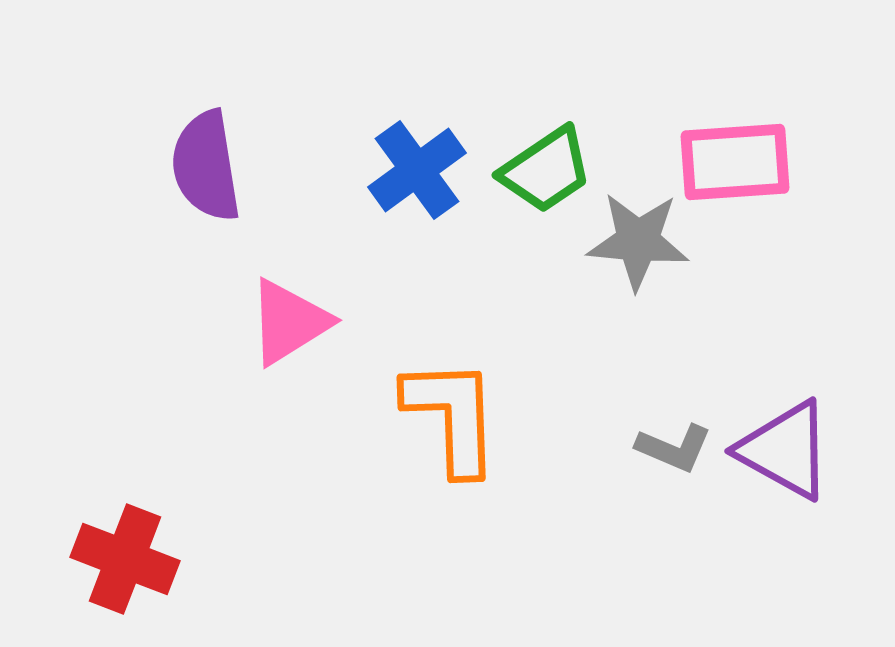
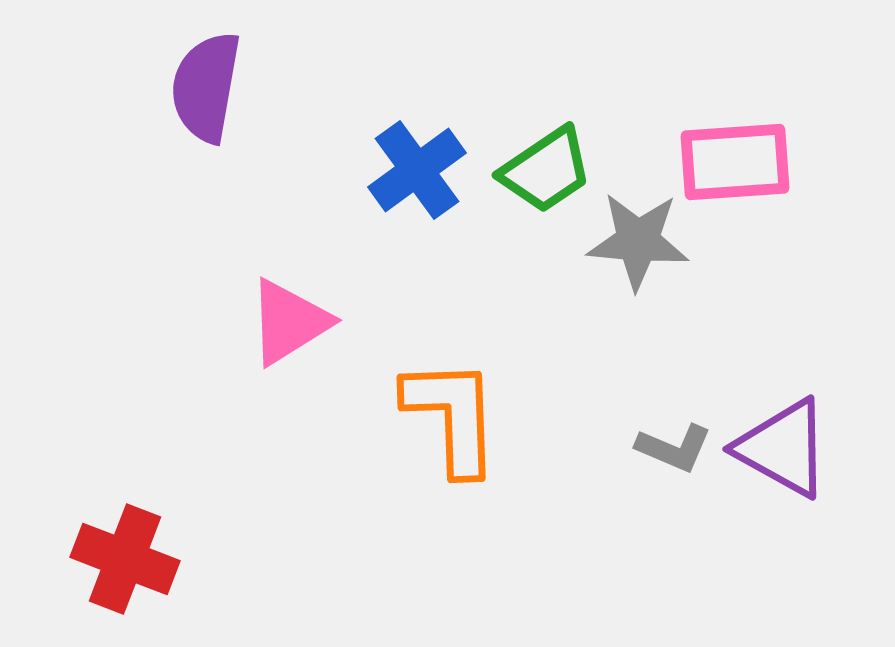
purple semicircle: moved 79 px up; rotated 19 degrees clockwise
purple triangle: moved 2 px left, 2 px up
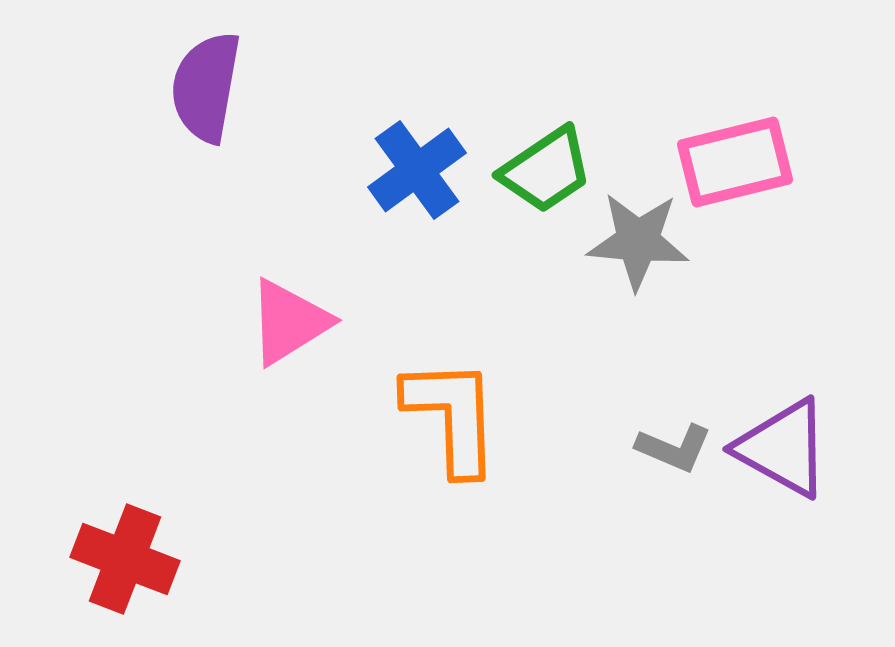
pink rectangle: rotated 10 degrees counterclockwise
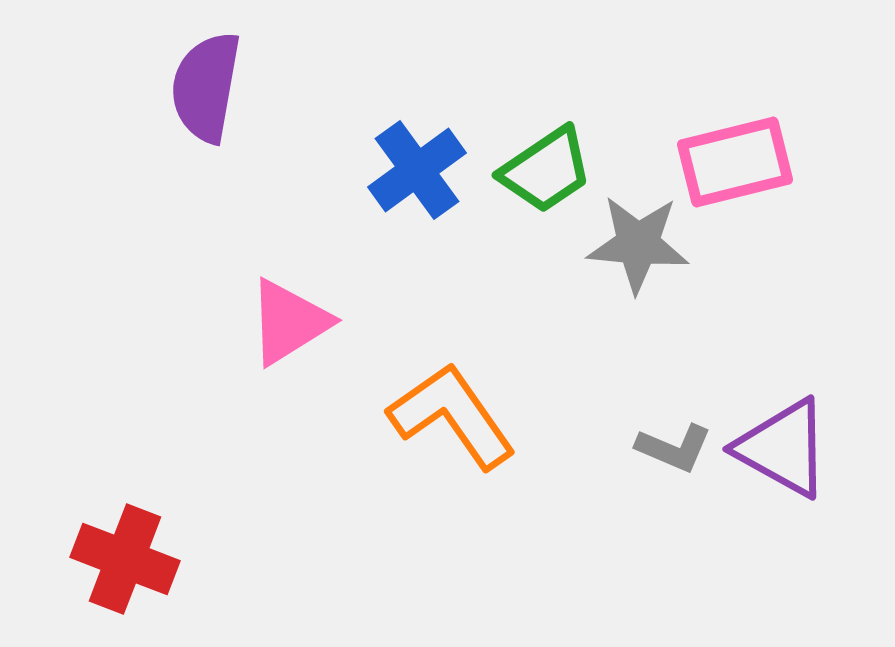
gray star: moved 3 px down
orange L-shape: rotated 33 degrees counterclockwise
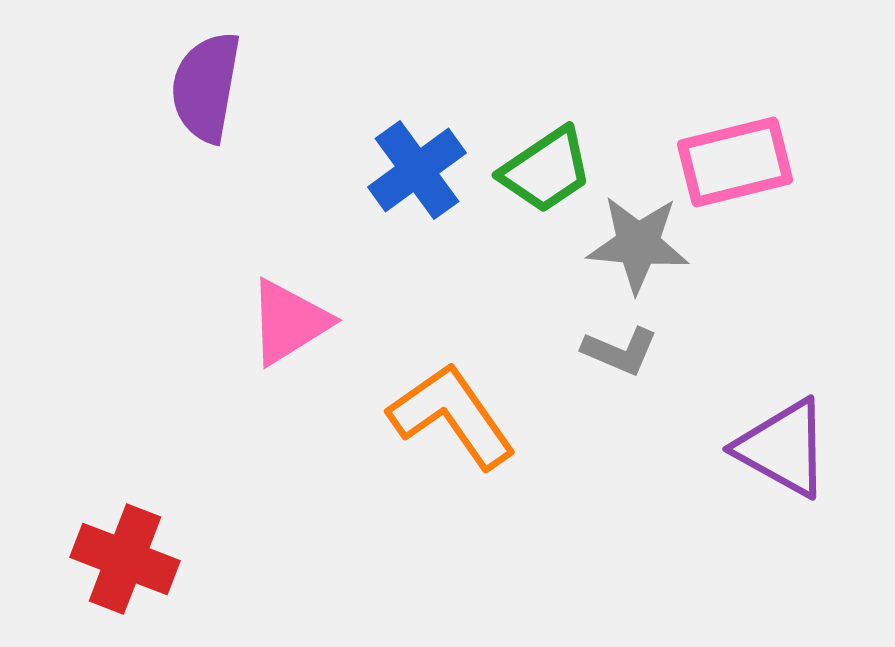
gray L-shape: moved 54 px left, 97 px up
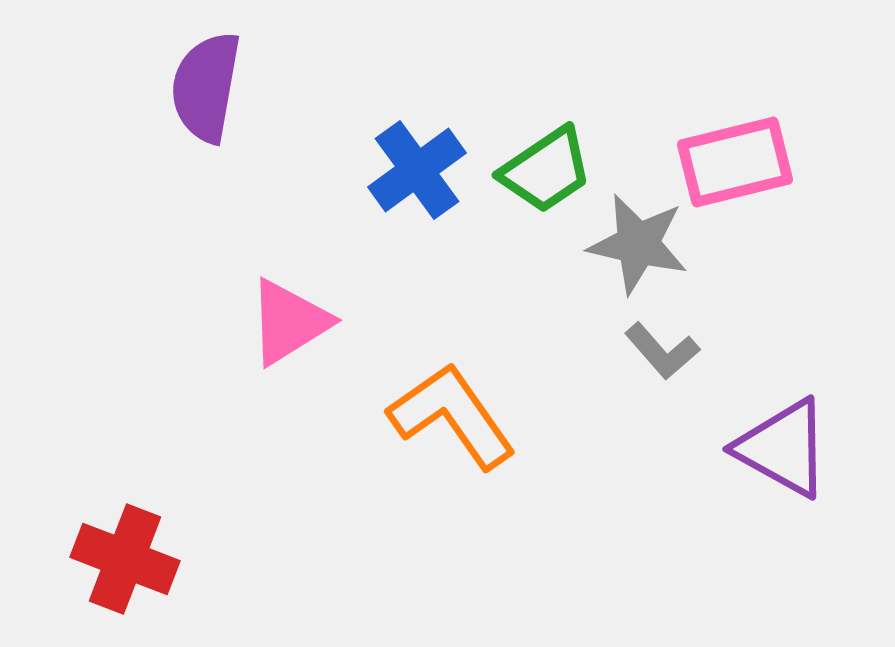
gray star: rotated 8 degrees clockwise
gray L-shape: moved 42 px right; rotated 26 degrees clockwise
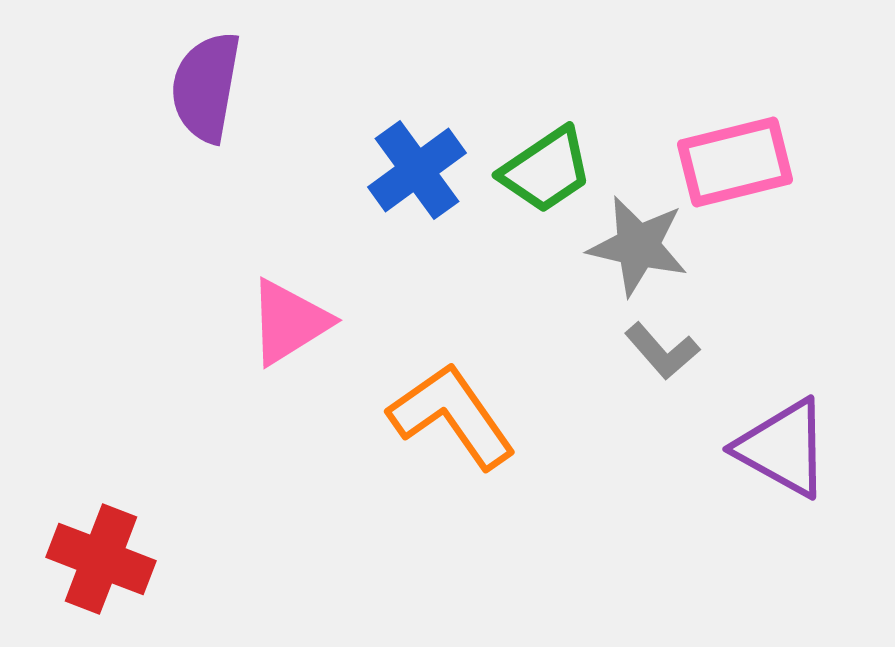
gray star: moved 2 px down
red cross: moved 24 px left
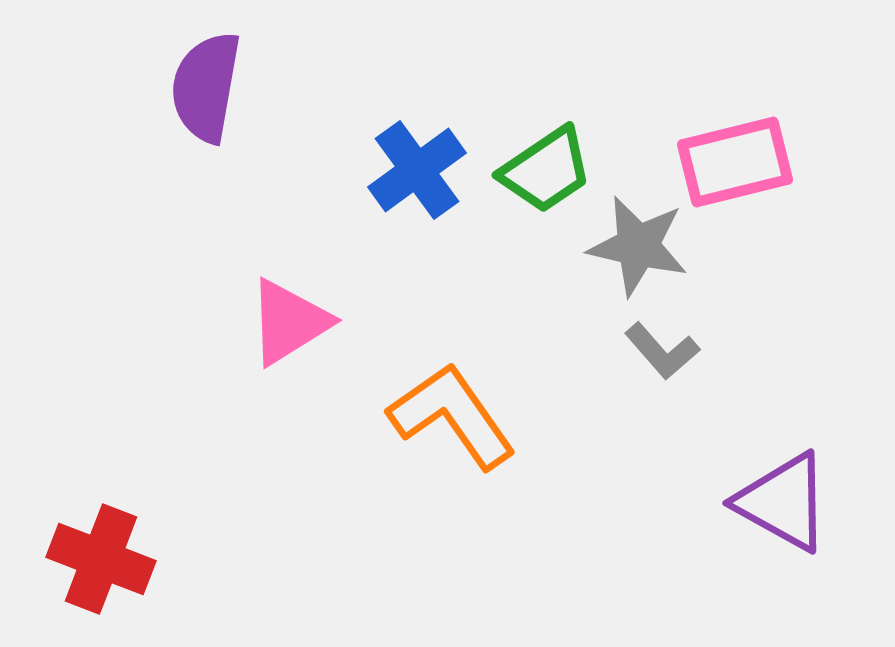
purple triangle: moved 54 px down
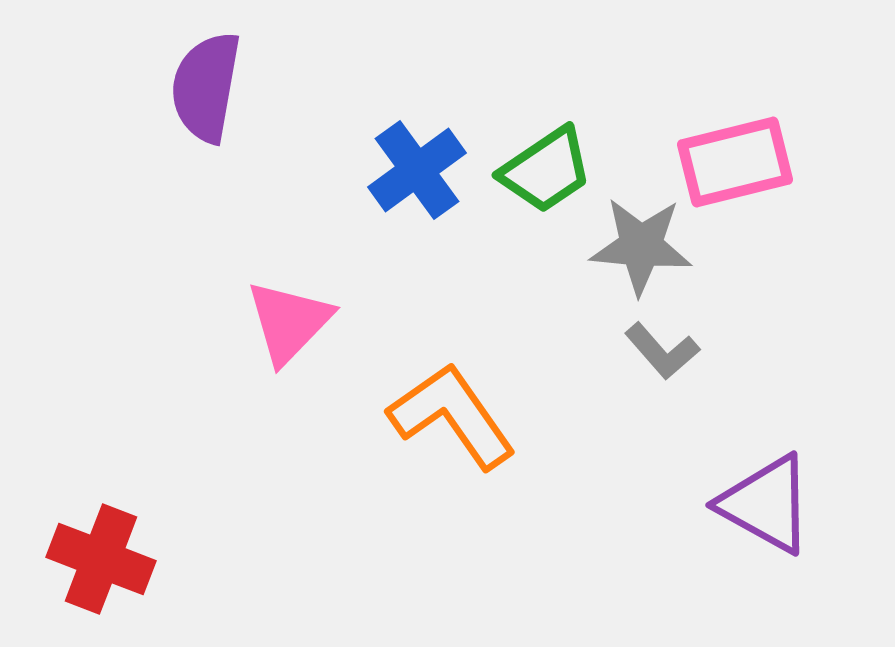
gray star: moved 3 px right; rotated 8 degrees counterclockwise
pink triangle: rotated 14 degrees counterclockwise
purple triangle: moved 17 px left, 2 px down
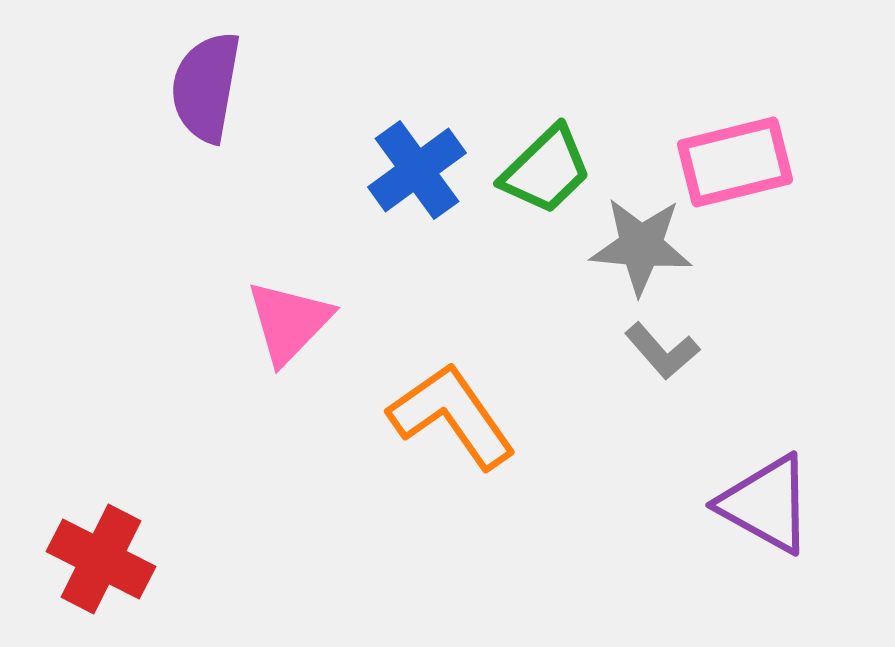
green trapezoid: rotated 10 degrees counterclockwise
red cross: rotated 6 degrees clockwise
